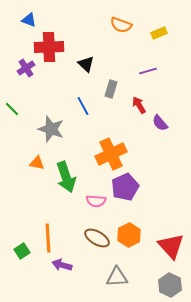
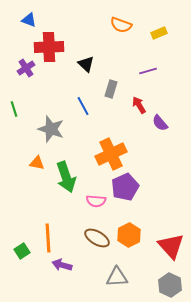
green line: moved 2 px right; rotated 28 degrees clockwise
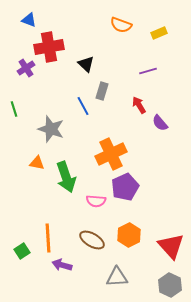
red cross: rotated 8 degrees counterclockwise
gray rectangle: moved 9 px left, 2 px down
brown ellipse: moved 5 px left, 2 px down
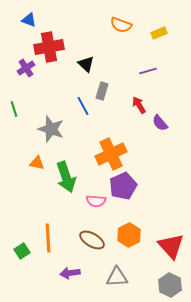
purple pentagon: moved 2 px left, 1 px up
purple arrow: moved 8 px right, 8 px down; rotated 24 degrees counterclockwise
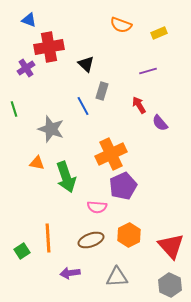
pink semicircle: moved 1 px right, 6 px down
brown ellipse: moved 1 px left; rotated 50 degrees counterclockwise
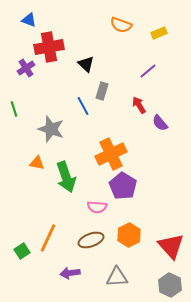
purple line: rotated 24 degrees counterclockwise
purple pentagon: rotated 16 degrees counterclockwise
orange line: rotated 28 degrees clockwise
